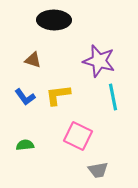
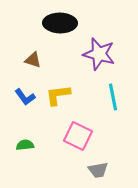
black ellipse: moved 6 px right, 3 px down
purple star: moved 7 px up
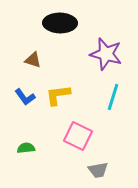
purple star: moved 7 px right
cyan line: rotated 28 degrees clockwise
green semicircle: moved 1 px right, 3 px down
